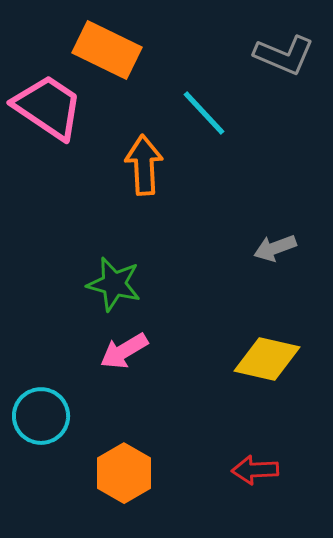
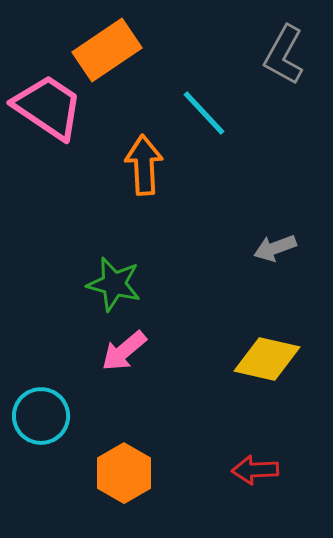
orange rectangle: rotated 60 degrees counterclockwise
gray L-shape: rotated 96 degrees clockwise
pink arrow: rotated 9 degrees counterclockwise
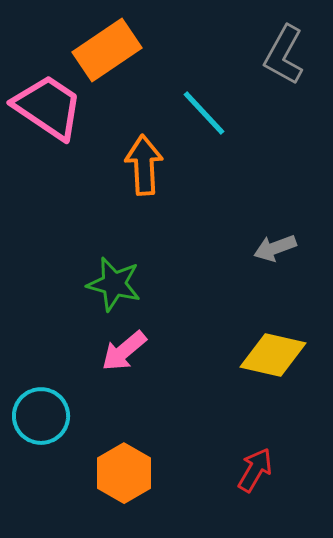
yellow diamond: moved 6 px right, 4 px up
red arrow: rotated 123 degrees clockwise
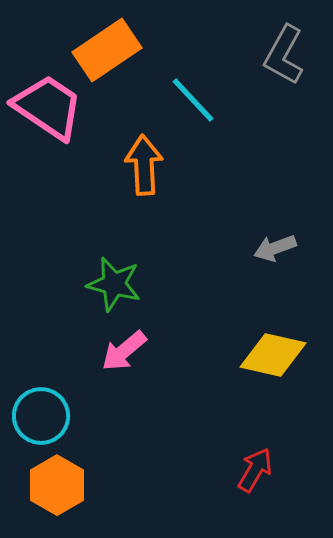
cyan line: moved 11 px left, 13 px up
orange hexagon: moved 67 px left, 12 px down
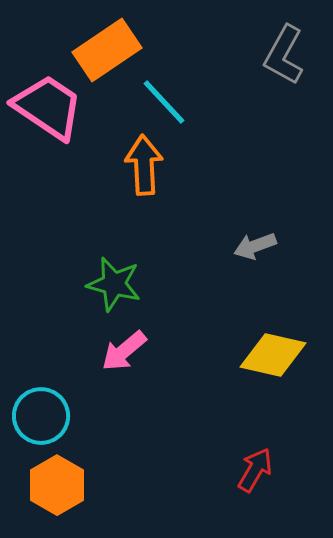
cyan line: moved 29 px left, 2 px down
gray arrow: moved 20 px left, 2 px up
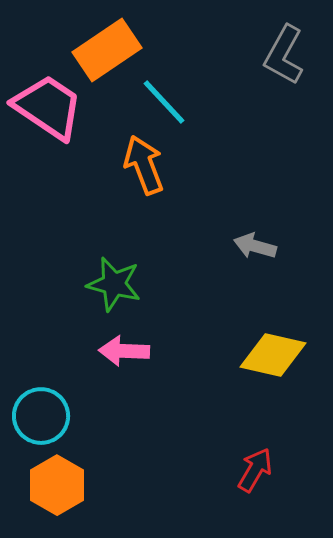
orange arrow: rotated 18 degrees counterclockwise
gray arrow: rotated 36 degrees clockwise
pink arrow: rotated 42 degrees clockwise
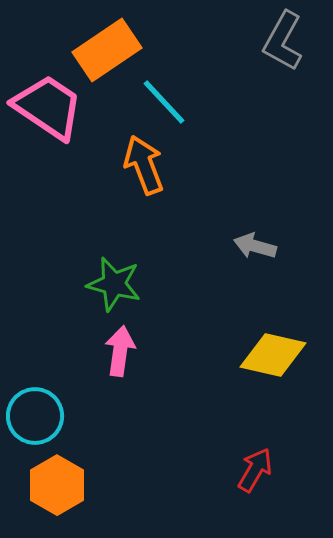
gray L-shape: moved 1 px left, 14 px up
pink arrow: moved 4 px left; rotated 96 degrees clockwise
cyan circle: moved 6 px left
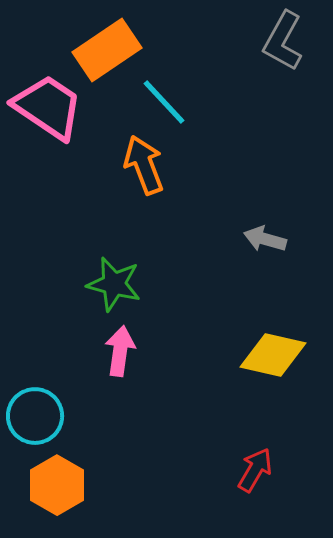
gray arrow: moved 10 px right, 7 px up
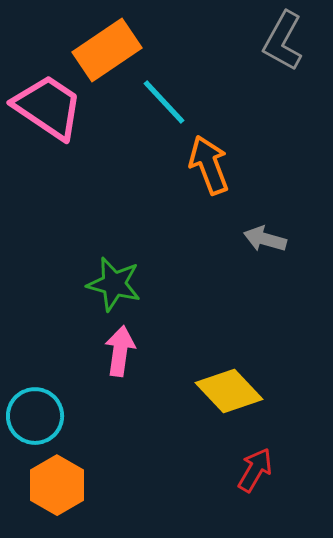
orange arrow: moved 65 px right
yellow diamond: moved 44 px left, 36 px down; rotated 34 degrees clockwise
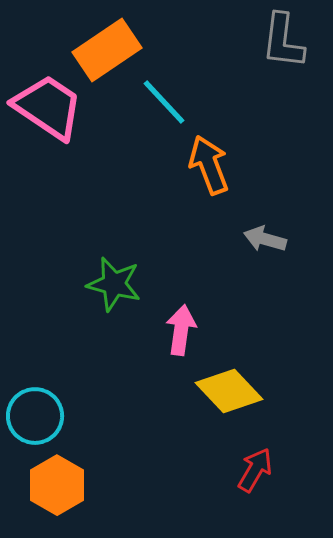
gray L-shape: rotated 22 degrees counterclockwise
pink arrow: moved 61 px right, 21 px up
